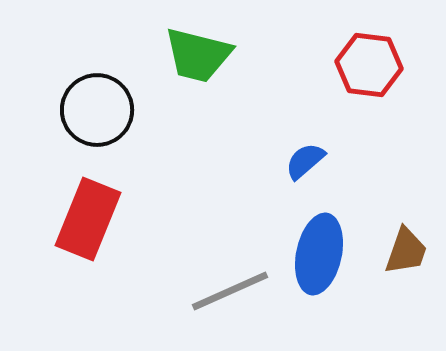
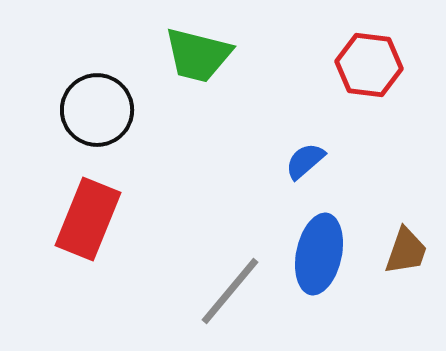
gray line: rotated 26 degrees counterclockwise
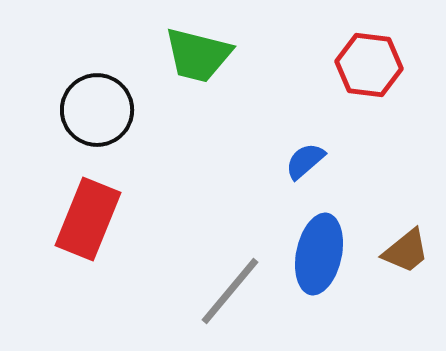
brown trapezoid: rotated 32 degrees clockwise
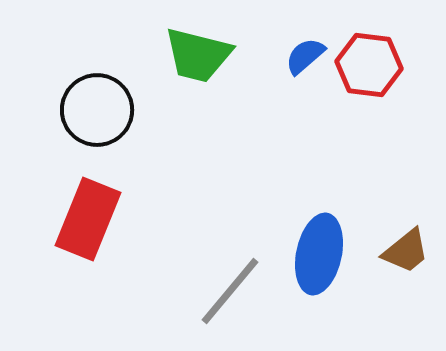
blue semicircle: moved 105 px up
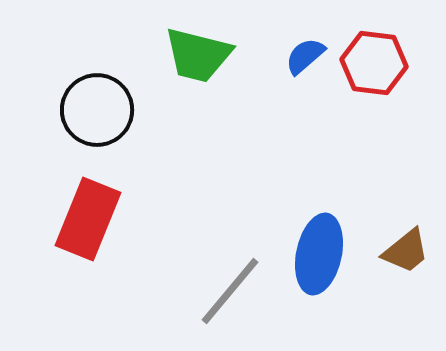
red hexagon: moved 5 px right, 2 px up
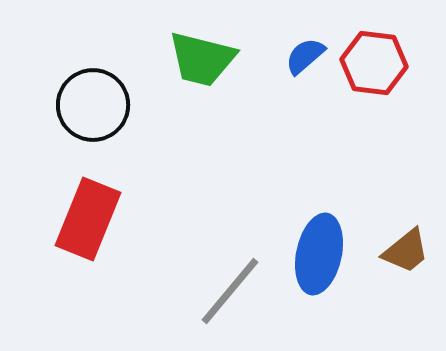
green trapezoid: moved 4 px right, 4 px down
black circle: moved 4 px left, 5 px up
